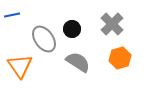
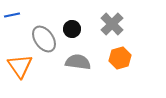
gray semicircle: rotated 25 degrees counterclockwise
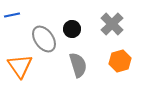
orange hexagon: moved 3 px down
gray semicircle: moved 3 px down; rotated 65 degrees clockwise
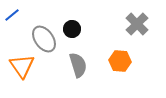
blue line: rotated 28 degrees counterclockwise
gray cross: moved 25 px right
orange hexagon: rotated 20 degrees clockwise
orange triangle: moved 2 px right
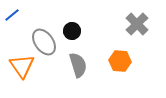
black circle: moved 2 px down
gray ellipse: moved 3 px down
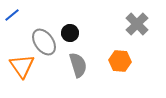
black circle: moved 2 px left, 2 px down
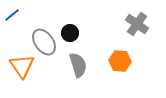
gray cross: rotated 10 degrees counterclockwise
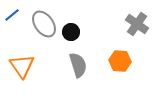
black circle: moved 1 px right, 1 px up
gray ellipse: moved 18 px up
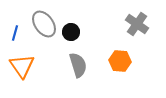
blue line: moved 3 px right, 18 px down; rotated 35 degrees counterclockwise
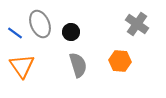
gray ellipse: moved 4 px left; rotated 12 degrees clockwise
blue line: rotated 70 degrees counterclockwise
